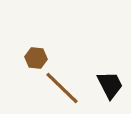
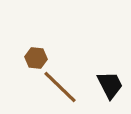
brown line: moved 2 px left, 1 px up
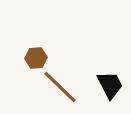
brown hexagon: rotated 10 degrees counterclockwise
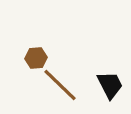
brown line: moved 2 px up
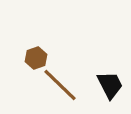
brown hexagon: rotated 15 degrees counterclockwise
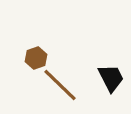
black trapezoid: moved 1 px right, 7 px up
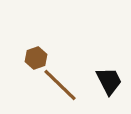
black trapezoid: moved 2 px left, 3 px down
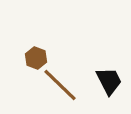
brown hexagon: rotated 20 degrees counterclockwise
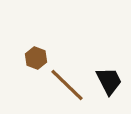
brown line: moved 7 px right
